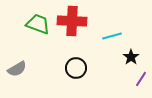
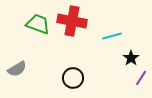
red cross: rotated 8 degrees clockwise
black star: moved 1 px down
black circle: moved 3 px left, 10 px down
purple line: moved 1 px up
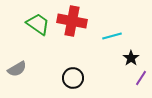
green trapezoid: rotated 15 degrees clockwise
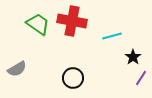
black star: moved 2 px right, 1 px up
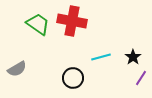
cyan line: moved 11 px left, 21 px down
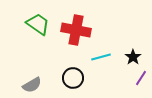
red cross: moved 4 px right, 9 px down
gray semicircle: moved 15 px right, 16 px down
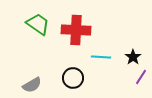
red cross: rotated 8 degrees counterclockwise
cyan line: rotated 18 degrees clockwise
purple line: moved 1 px up
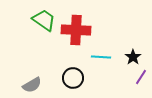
green trapezoid: moved 6 px right, 4 px up
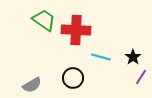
cyan line: rotated 12 degrees clockwise
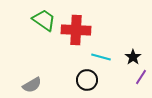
black circle: moved 14 px right, 2 px down
